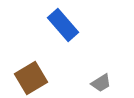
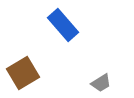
brown square: moved 8 px left, 5 px up
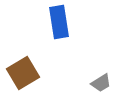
blue rectangle: moved 4 px left, 3 px up; rotated 32 degrees clockwise
